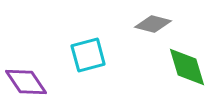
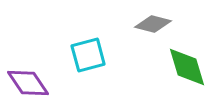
purple diamond: moved 2 px right, 1 px down
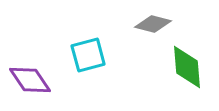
green diamond: rotated 12 degrees clockwise
purple diamond: moved 2 px right, 3 px up
